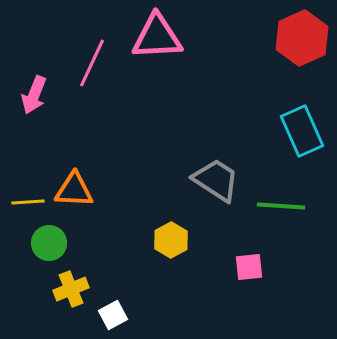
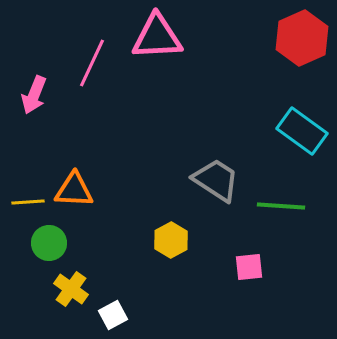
cyan rectangle: rotated 30 degrees counterclockwise
yellow cross: rotated 32 degrees counterclockwise
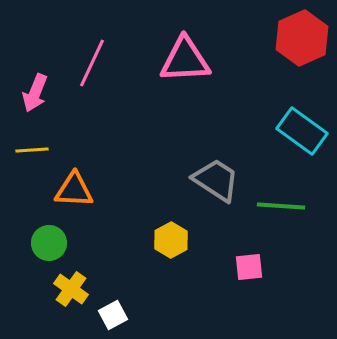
pink triangle: moved 28 px right, 23 px down
pink arrow: moved 1 px right, 2 px up
yellow line: moved 4 px right, 52 px up
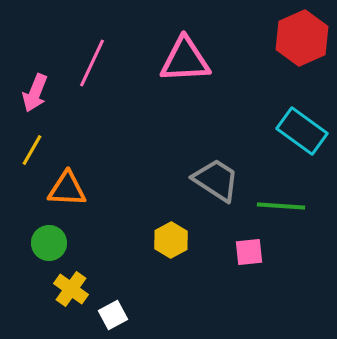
yellow line: rotated 56 degrees counterclockwise
orange triangle: moved 7 px left, 1 px up
pink square: moved 15 px up
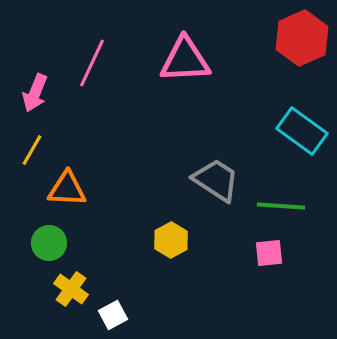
pink square: moved 20 px right, 1 px down
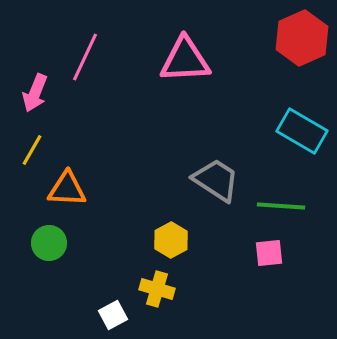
pink line: moved 7 px left, 6 px up
cyan rectangle: rotated 6 degrees counterclockwise
yellow cross: moved 86 px right; rotated 20 degrees counterclockwise
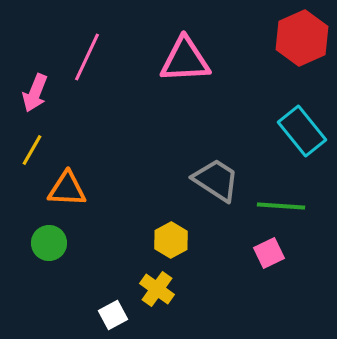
pink line: moved 2 px right
cyan rectangle: rotated 21 degrees clockwise
pink square: rotated 20 degrees counterclockwise
yellow cross: rotated 20 degrees clockwise
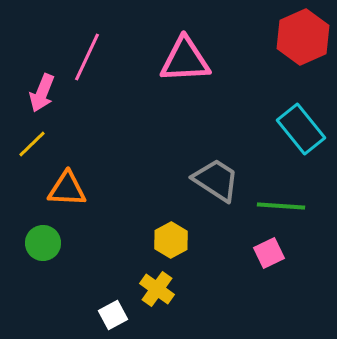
red hexagon: moved 1 px right, 1 px up
pink arrow: moved 7 px right
cyan rectangle: moved 1 px left, 2 px up
yellow line: moved 6 px up; rotated 16 degrees clockwise
green circle: moved 6 px left
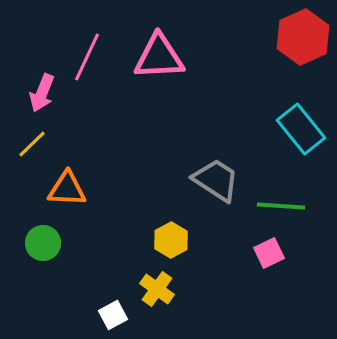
pink triangle: moved 26 px left, 3 px up
